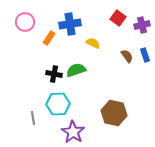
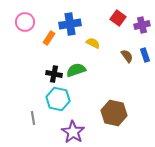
cyan hexagon: moved 5 px up; rotated 15 degrees clockwise
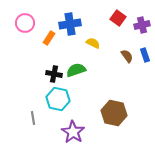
pink circle: moved 1 px down
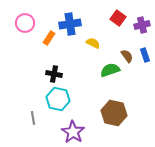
green semicircle: moved 34 px right
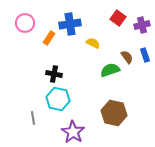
brown semicircle: moved 1 px down
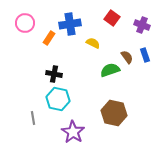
red square: moved 6 px left
purple cross: rotated 35 degrees clockwise
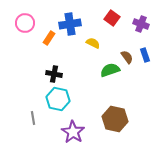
purple cross: moved 1 px left, 1 px up
brown hexagon: moved 1 px right, 6 px down
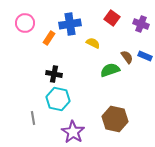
blue rectangle: moved 1 px down; rotated 48 degrees counterclockwise
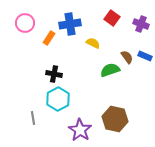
cyan hexagon: rotated 20 degrees clockwise
purple star: moved 7 px right, 2 px up
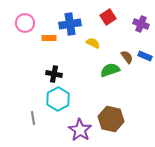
red square: moved 4 px left, 1 px up; rotated 21 degrees clockwise
orange rectangle: rotated 56 degrees clockwise
brown hexagon: moved 4 px left
